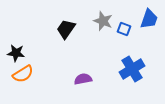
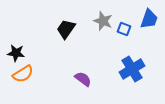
purple semicircle: rotated 48 degrees clockwise
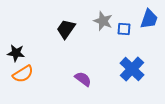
blue square: rotated 16 degrees counterclockwise
blue cross: rotated 15 degrees counterclockwise
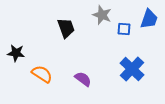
gray star: moved 1 px left, 6 px up
black trapezoid: moved 1 px up; rotated 125 degrees clockwise
orange semicircle: moved 19 px right; rotated 115 degrees counterclockwise
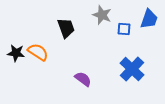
orange semicircle: moved 4 px left, 22 px up
